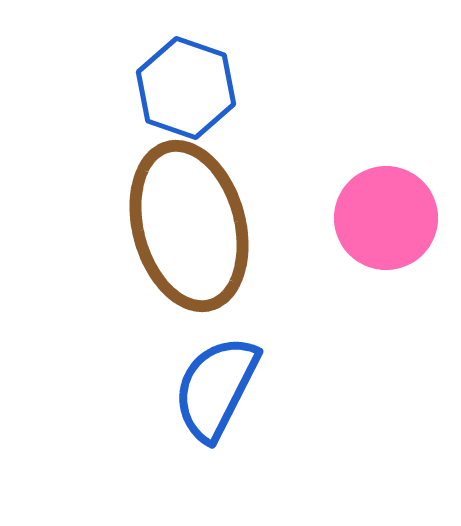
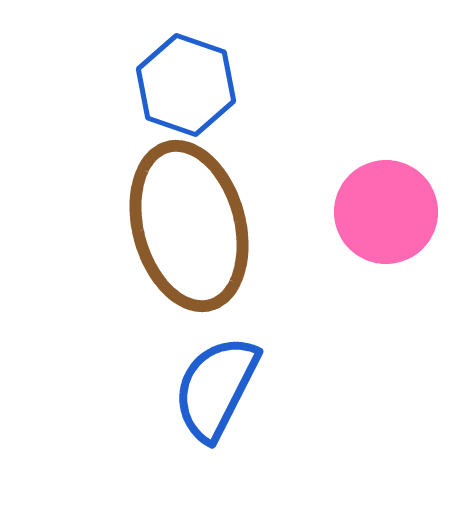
blue hexagon: moved 3 px up
pink circle: moved 6 px up
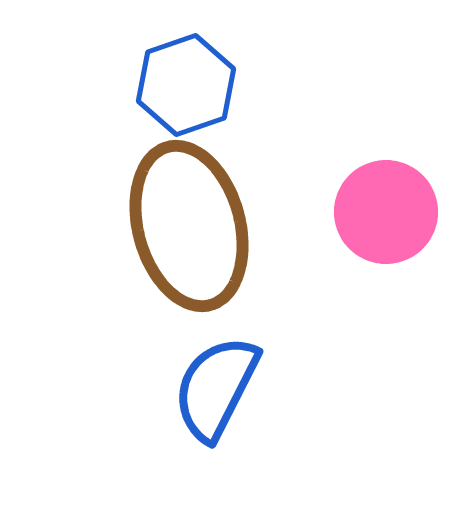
blue hexagon: rotated 22 degrees clockwise
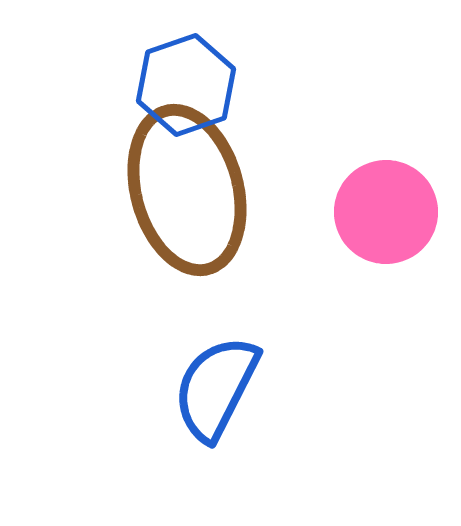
brown ellipse: moved 2 px left, 36 px up
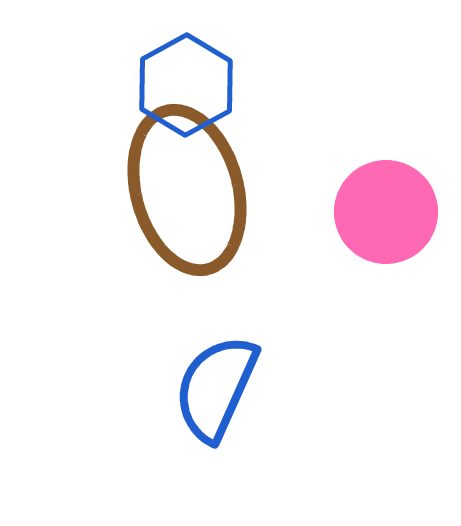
blue hexagon: rotated 10 degrees counterclockwise
blue semicircle: rotated 3 degrees counterclockwise
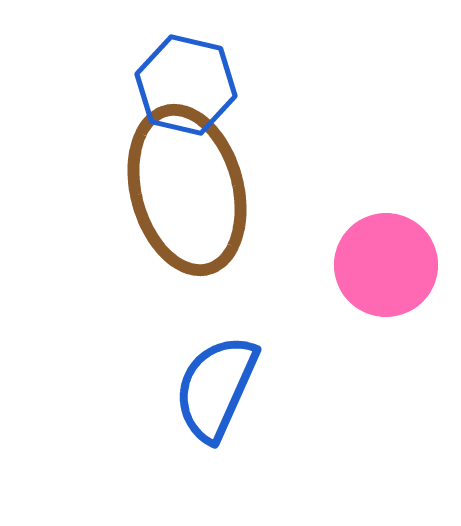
blue hexagon: rotated 18 degrees counterclockwise
pink circle: moved 53 px down
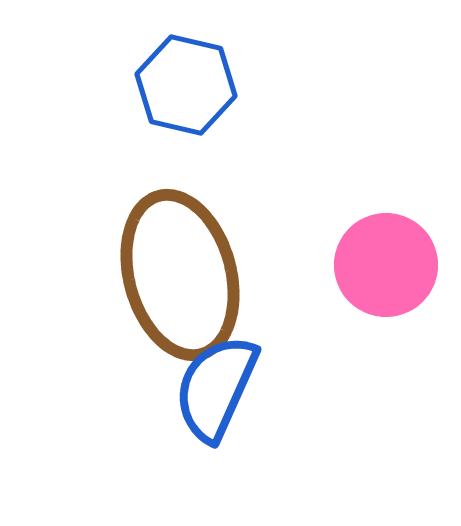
brown ellipse: moved 7 px left, 85 px down
